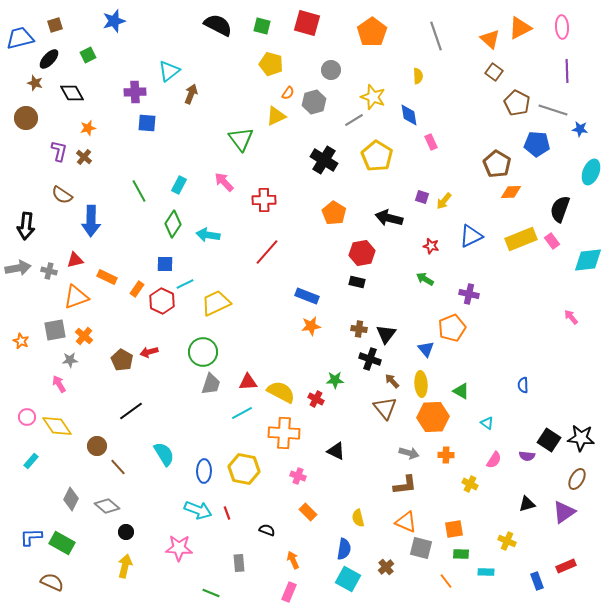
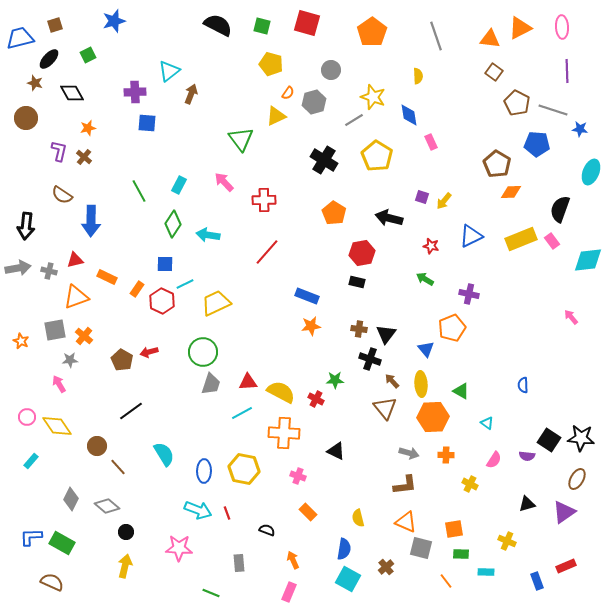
orange triangle at (490, 39): rotated 35 degrees counterclockwise
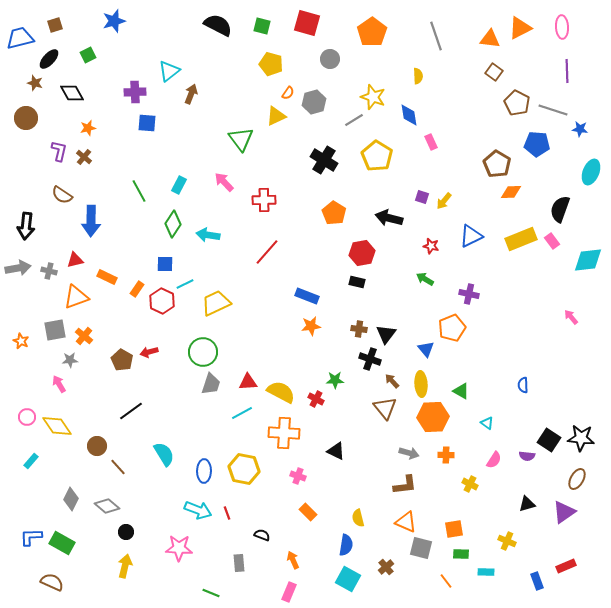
gray circle at (331, 70): moved 1 px left, 11 px up
black semicircle at (267, 530): moved 5 px left, 5 px down
blue semicircle at (344, 549): moved 2 px right, 4 px up
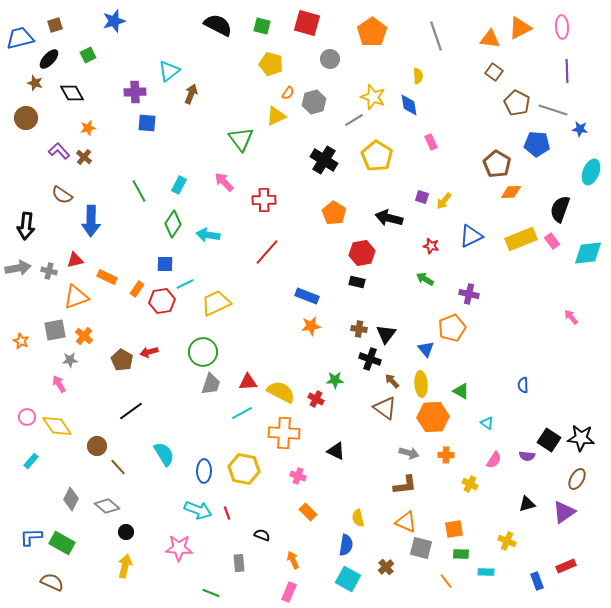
blue diamond at (409, 115): moved 10 px up
purple L-shape at (59, 151): rotated 55 degrees counterclockwise
cyan diamond at (588, 260): moved 7 px up
red hexagon at (162, 301): rotated 25 degrees clockwise
brown triangle at (385, 408): rotated 15 degrees counterclockwise
